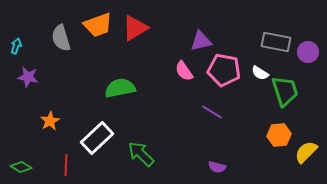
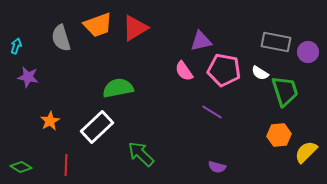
green semicircle: moved 2 px left
white rectangle: moved 11 px up
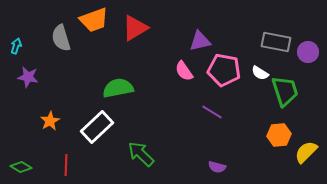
orange trapezoid: moved 4 px left, 5 px up
purple triangle: moved 1 px left
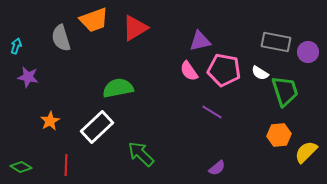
pink semicircle: moved 5 px right
purple semicircle: moved 1 px down; rotated 54 degrees counterclockwise
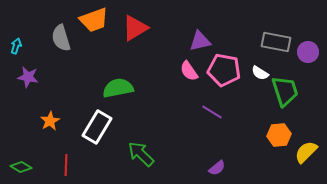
white rectangle: rotated 16 degrees counterclockwise
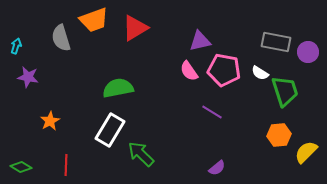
white rectangle: moved 13 px right, 3 px down
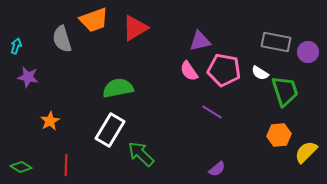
gray semicircle: moved 1 px right, 1 px down
purple semicircle: moved 1 px down
